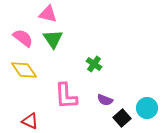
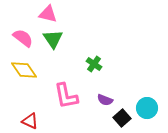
pink L-shape: rotated 8 degrees counterclockwise
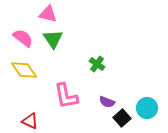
green cross: moved 3 px right
purple semicircle: moved 2 px right, 2 px down
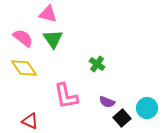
yellow diamond: moved 2 px up
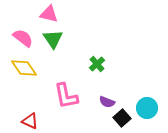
pink triangle: moved 1 px right
green cross: rotated 14 degrees clockwise
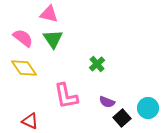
cyan circle: moved 1 px right
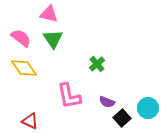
pink semicircle: moved 2 px left
pink L-shape: moved 3 px right
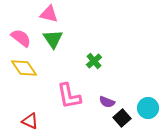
green cross: moved 3 px left, 3 px up
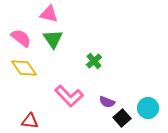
pink L-shape: rotated 32 degrees counterclockwise
red triangle: rotated 18 degrees counterclockwise
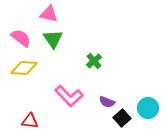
yellow diamond: rotated 52 degrees counterclockwise
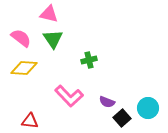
green cross: moved 5 px left, 1 px up; rotated 28 degrees clockwise
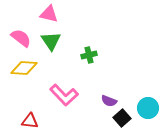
green triangle: moved 2 px left, 2 px down
green cross: moved 5 px up
pink L-shape: moved 5 px left, 1 px up
purple semicircle: moved 2 px right, 1 px up
